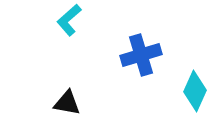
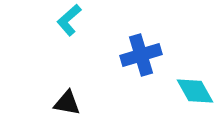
cyan diamond: rotated 54 degrees counterclockwise
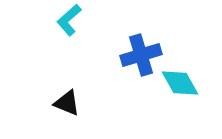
cyan diamond: moved 15 px left, 8 px up
black triangle: rotated 12 degrees clockwise
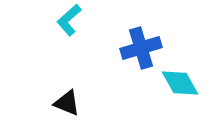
blue cross: moved 7 px up
